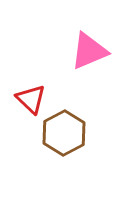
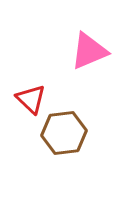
brown hexagon: rotated 21 degrees clockwise
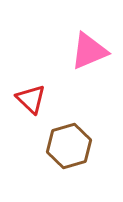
brown hexagon: moved 5 px right, 13 px down; rotated 9 degrees counterclockwise
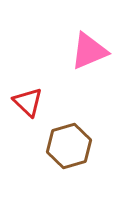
red triangle: moved 3 px left, 3 px down
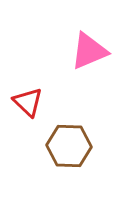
brown hexagon: rotated 18 degrees clockwise
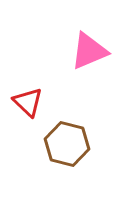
brown hexagon: moved 2 px left, 2 px up; rotated 12 degrees clockwise
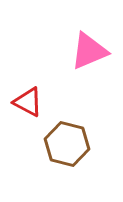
red triangle: rotated 16 degrees counterclockwise
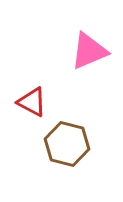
red triangle: moved 4 px right
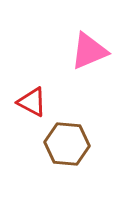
brown hexagon: rotated 9 degrees counterclockwise
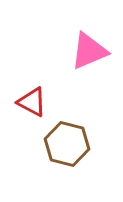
brown hexagon: rotated 9 degrees clockwise
